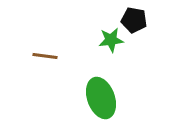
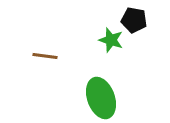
green star: rotated 25 degrees clockwise
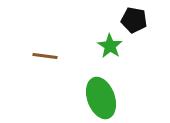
green star: moved 1 px left, 6 px down; rotated 15 degrees clockwise
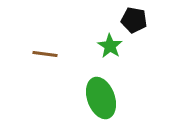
brown line: moved 2 px up
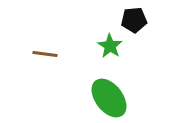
black pentagon: rotated 15 degrees counterclockwise
green ellipse: moved 8 px right; rotated 18 degrees counterclockwise
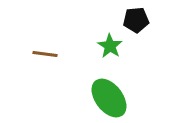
black pentagon: moved 2 px right
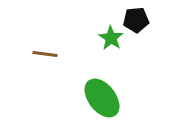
green star: moved 1 px right, 8 px up
green ellipse: moved 7 px left
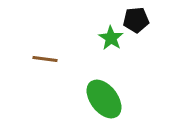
brown line: moved 5 px down
green ellipse: moved 2 px right, 1 px down
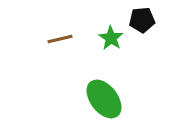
black pentagon: moved 6 px right
brown line: moved 15 px right, 20 px up; rotated 20 degrees counterclockwise
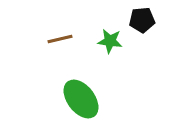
green star: moved 1 px left, 3 px down; rotated 25 degrees counterclockwise
green ellipse: moved 23 px left
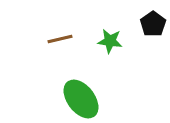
black pentagon: moved 11 px right, 4 px down; rotated 30 degrees counterclockwise
